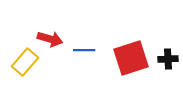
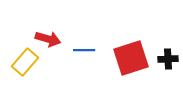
red arrow: moved 2 px left
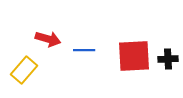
red square: moved 3 px right, 2 px up; rotated 15 degrees clockwise
yellow rectangle: moved 1 px left, 8 px down
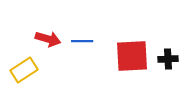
blue line: moved 2 px left, 9 px up
red square: moved 2 px left
yellow rectangle: rotated 16 degrees clockwise
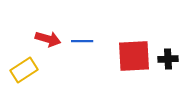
red square: moved 2 px right
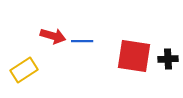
red arrow: moved 5 px right, 3 px up
red square: rotated 12 degrees clockwise
